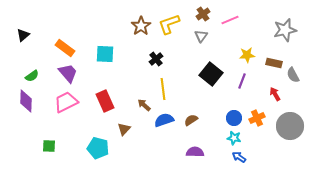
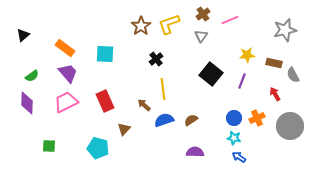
purple diamond: moved 1 px right, 2 px down
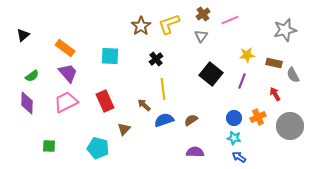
cyan square: moved 5 px right, 2 px down
orange cross: moved 1 px right, 1 px up
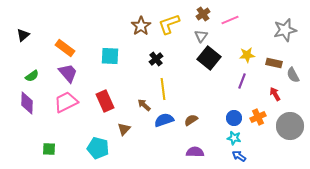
black square: moved 2 px left, 16 px up
green square: moved 3 px down
blue arrow: moved 1 px up
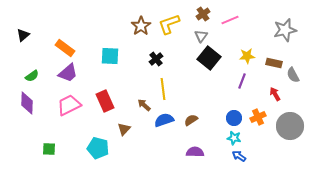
yellow star: moved 1 px down
purple trapezoid: rotated 90 degrees clockwise
pink trapezoid: moved 3 px right, 3 px down
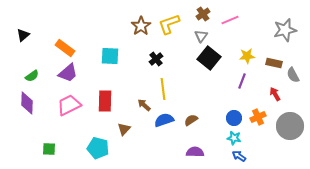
red rectangle: rotated 25 degrees clockwise
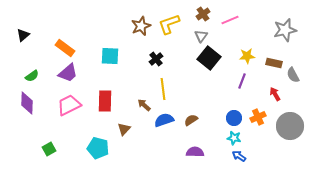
brown star: rotated 12 degrees clockwise
green square: rotated 32 degrees counterclockwise
